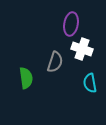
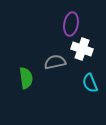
gray semicircle: rotated 120 degrees counterclockwise
cyan semicircle: rotated 12 degrees counterclockwise
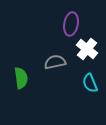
white cross: moved 5 px right; rotated 20 degrees clockwise
green semicircle: moved 5 px left
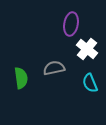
gray semicircle: moved 1 px left, 6 px down
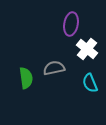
green semicircle: moved 5 px right
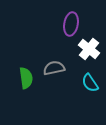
white cross: moved 2 px right
cyan semicircle: rotated 12 degrees counterclockwise
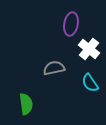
green semicircle: moved 26 px down
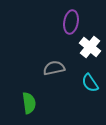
purple ellipse: moved 2 px up
white cross: moved 1 px right, 2 px up
green semicircle: moved 3 px right, 1 px up
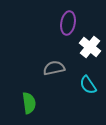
purple ellipse: moved 3 px left, 1 px down
cyan semicircle: moved 2 px left, 2 px down
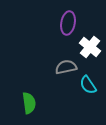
gray semicircle: moved 12 px right, 1 px up
